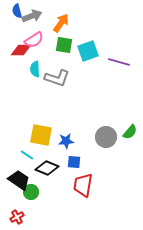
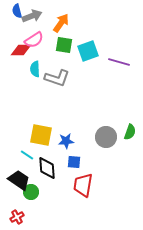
green semicircle: rotated 21 degrees counterclockwise
black diamond: rotated 65 degrees clockwise
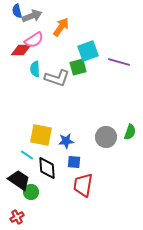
orange arrow: moved 4 px down
green square: moved 14 px right, 22 px down; rotated 24 degrees counterclockwise
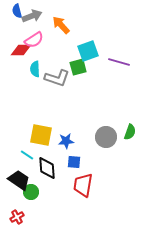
orange arrow: moved 2 px up; rotated 78 degrees counterclockwise
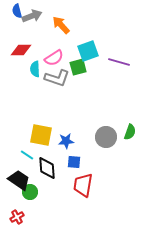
pink semicircle: moved 20 px right, 18 px down
green circle: moved 1 px left
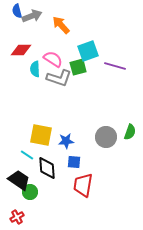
pink semicircle: moved 1 px left, 1 px down; rotated 114 degrees counterclockwise
purple line: moved 4 px left, 4 px down
gray L-shape: moved 2 px right
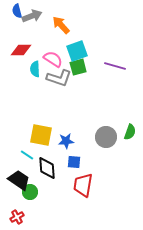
cyan square: moved 11 px left
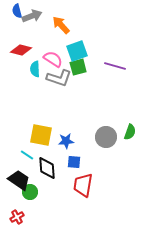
red diamond: rotated 15 degrees clockwise
